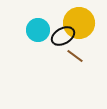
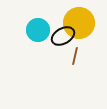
brown line: rotated 66 degrees clockwise
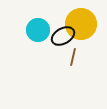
yellow circle: moved 2 px right, 1 px down
brown line: moved 2 px left, 1 px down
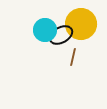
cyan circle: moved 7 px right
black ellipse: moved 2 px left, 1 px up
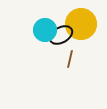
brown line: moved 3 px left, 2 px down
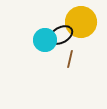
yellow circle: moved 2 px up
cyan circle: moved 10 px down
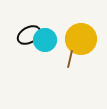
yellow circle: moved 17 px down
black ellipse: moved 32 px left
